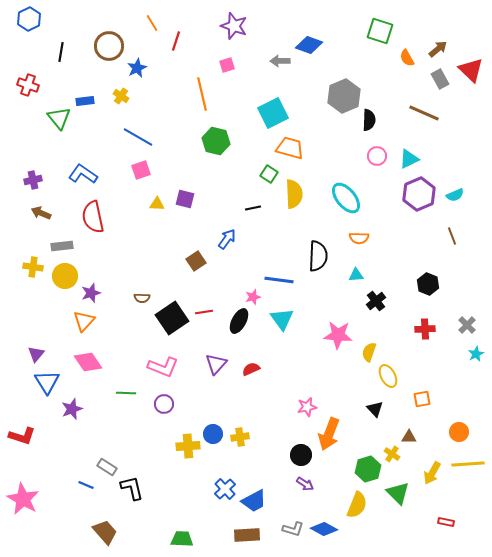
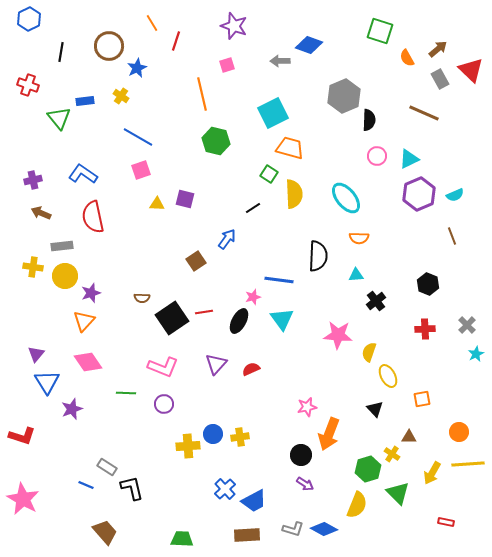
black line at (253, 208): rotated 21 degrees counterclockwise
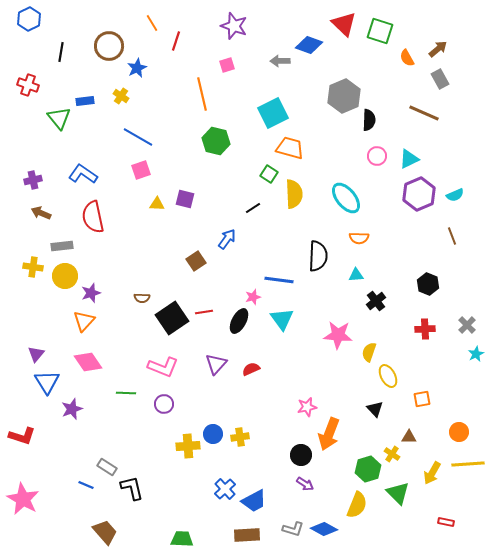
red triangle at (471, 70): moved 127 px left, 46 px up
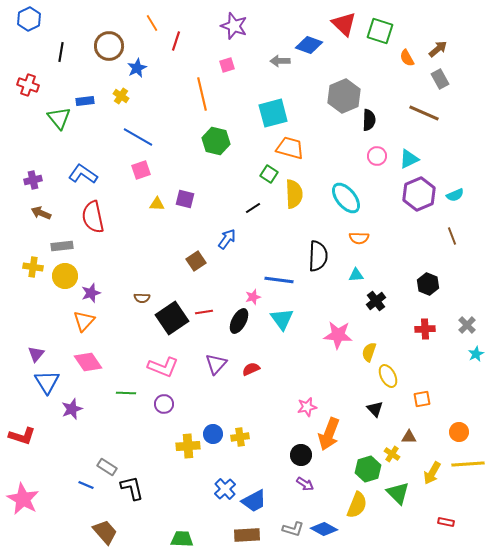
cyan square at (273, 113): rotated 12 degrees clockwise
